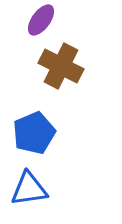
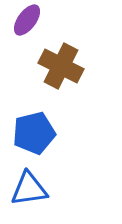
purple ellipse: moved 14 px left
blue pentagon: rotated 9 degrees clockwise
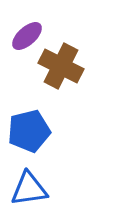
purple ellipse: moved 16 px down; rotated 12 degrees clockwise
blue pentagon: moved 5 px left, 2 px up
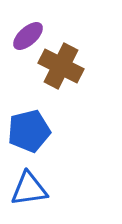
purple ellipse: moved 1 px right
